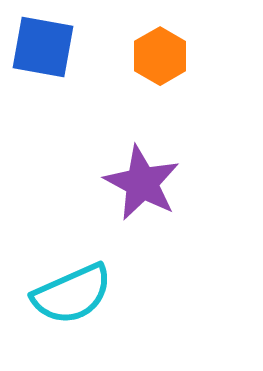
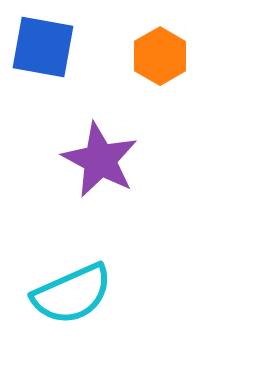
purple star: moved 42 px left, 23 px up
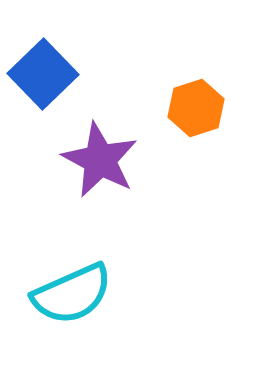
blue square: moved 27 px down; rotated 36 degrees clockwise
orange hexagon: moved 36 px right, 52 px down; rotated 12 degrees clockwise
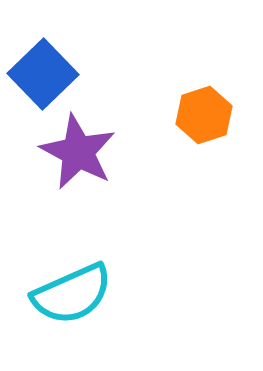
orange hexagon: moved 8 px right, 7 px down
purple star: moved 22 px left, 8 px up
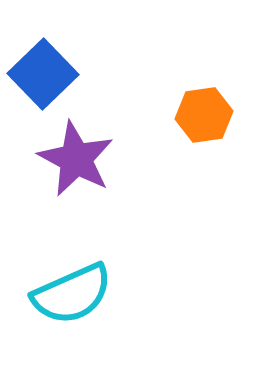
orange hexagon: rotated 10 degrees clockwise
purple star: moved 2 px left, 7 px down
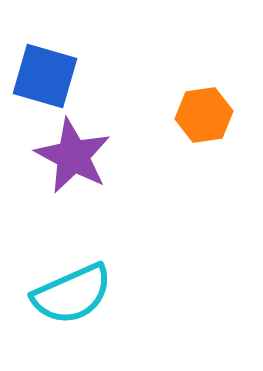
blue square: moved 2 px right, 2 px down; rotated 30 degrees counterclockwise
purple star: moved 3 px left, 3 px up
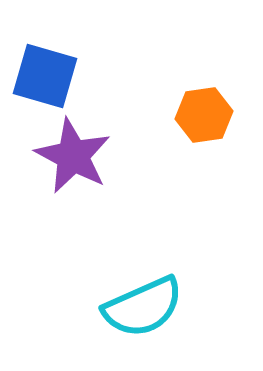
cyan semicircle: moved 71 px right, 13 px down
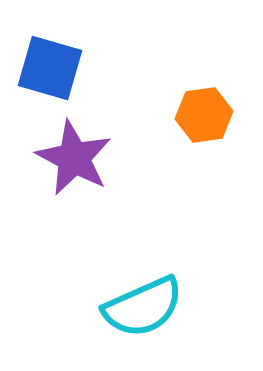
blue square: moved 5 px right, 8 px up
purple star: moved 1 px right, 2 px down
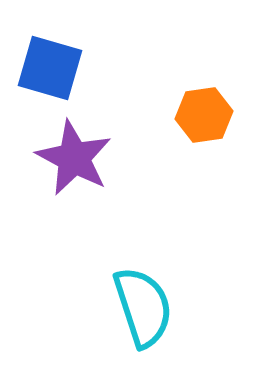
cyan semicircle: rotated 84 degrees counterclockwise
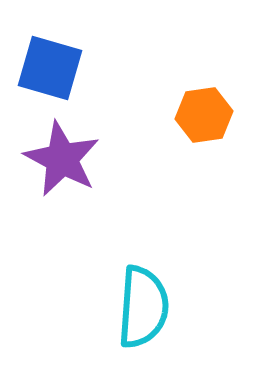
purple star: moved 12 px left, 1 px down
cyan semicircle: rotated 22 degrees clockwise
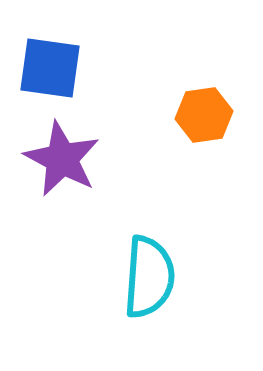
blue square: rotated 8 degrees counterclockwise
cyan semicircle: moved 6 px right, 30 px up
